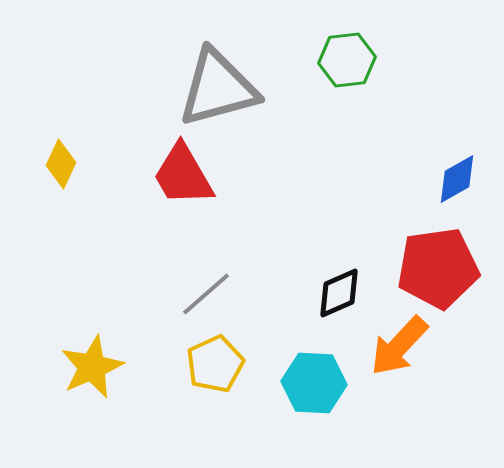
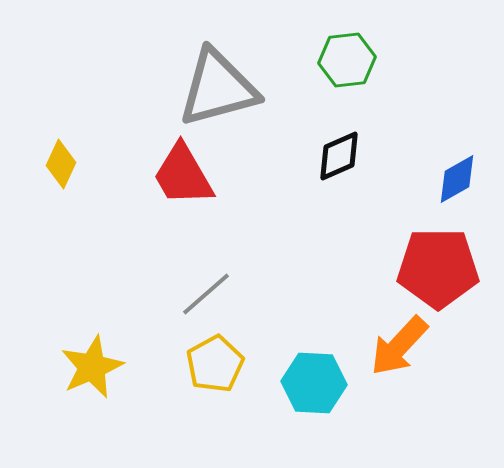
red pentagon: rotated 8 degrees clockwise
black diamond: moved 137 px up
yellow pentagon: rotated 4 degrees counterclockwise
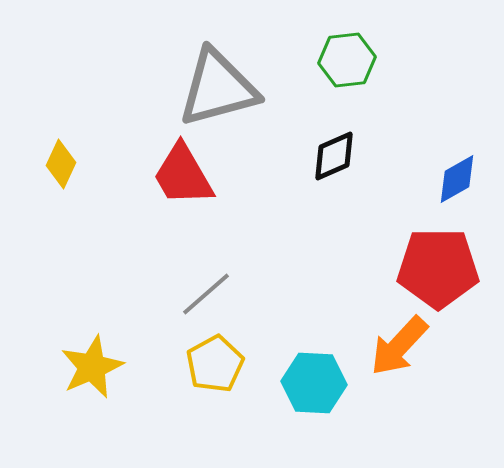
black diamond: moved 5 px left
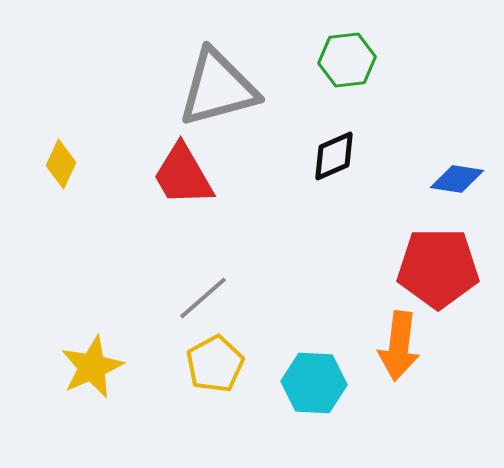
blue diamond: rotated 38 degrees clockwise
gray line: moved 3 px left, 4 px down
orange arrow: rotated 36 degrees counterclockwise
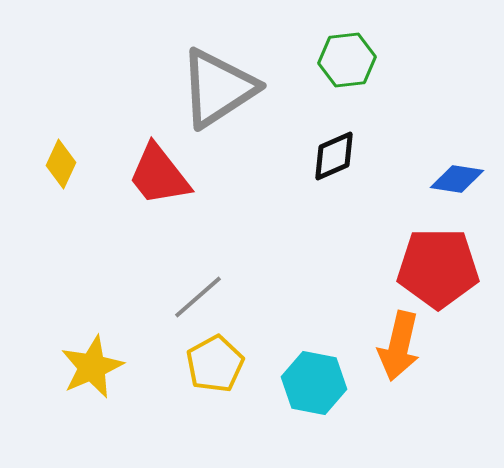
gray triangle: rotated 18 degrees counterclockwise
red trapezoid: moved 24 px left; rotated 8 degrees counterclockwise
gray line: moved 5 px left, 1 px up
orange arrow: rotated 6 degrees clockwise
cyan hexagon: rotated 8 degrees clockwise
